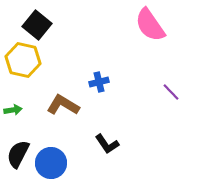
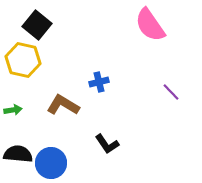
black semicircle: rotated 68 degrees clockwise
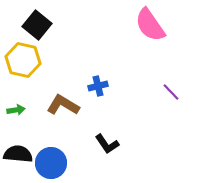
blue cross: moved 1 px left, 4 px down
green arrow: moved 3 px right
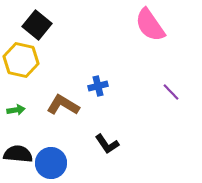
yellow hexagon: moved 2 px left
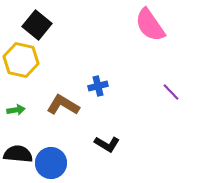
black L-shape: rotated 25 degrees counterclockwise
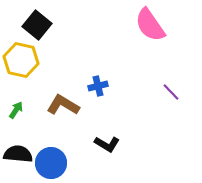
green arrow: rotated 48 degrees counterclockwise
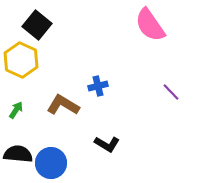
yellow hexagon: rotated 12 degrees clockwise
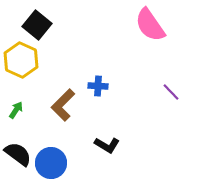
blue cross: rotated 18 degrees clockwise
brown L-shape: rotated 76 degrees counterclockwise
black L-shape: moved 1 px down
black semicircle: rotated 32 degrees clockwise
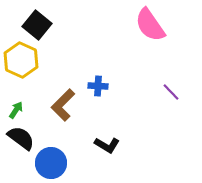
black semicircle: moved 3 px right, 16 px up
